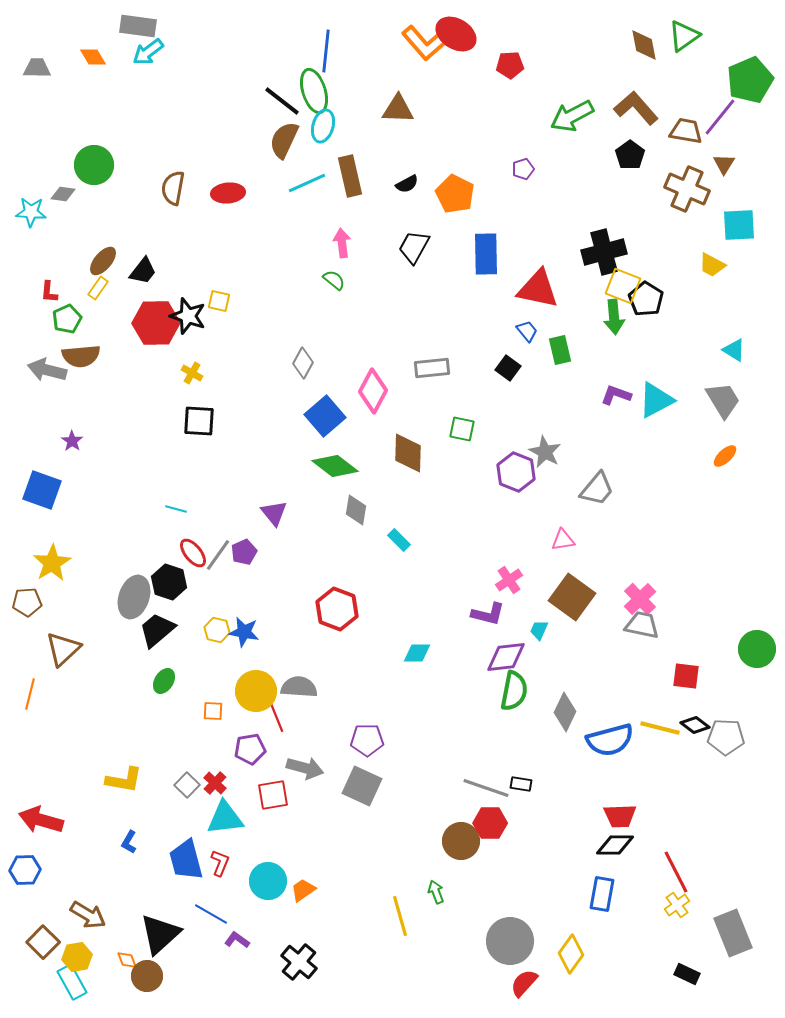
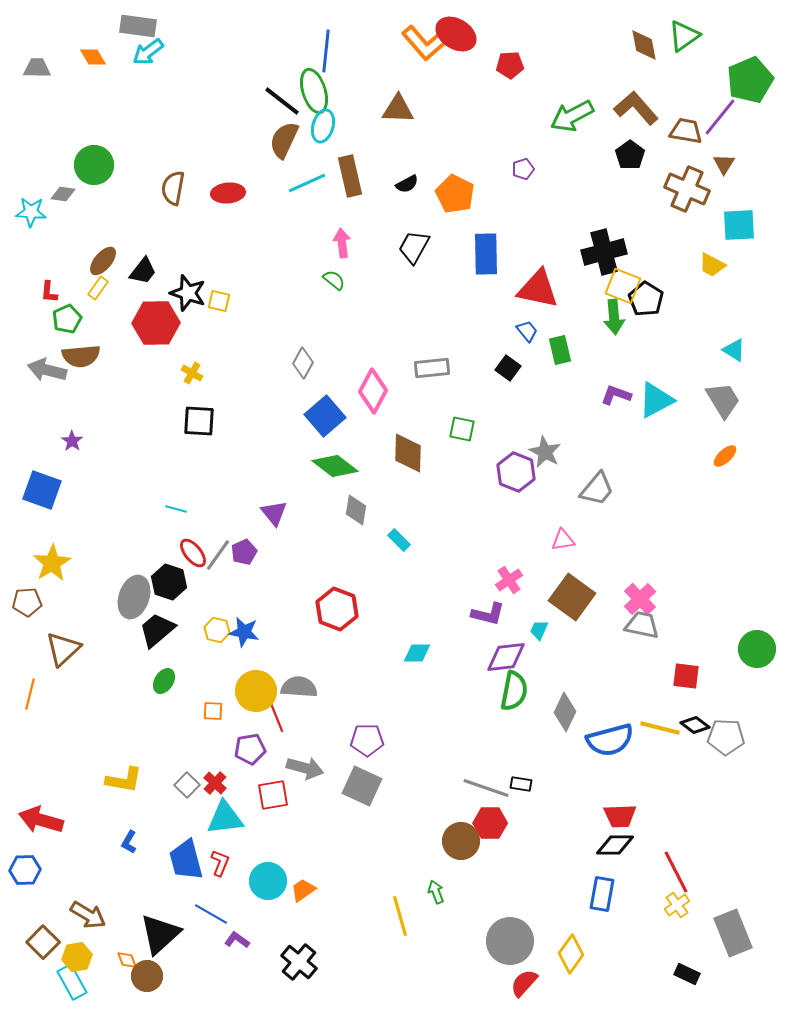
black star at (188, 316): moved 23 px up
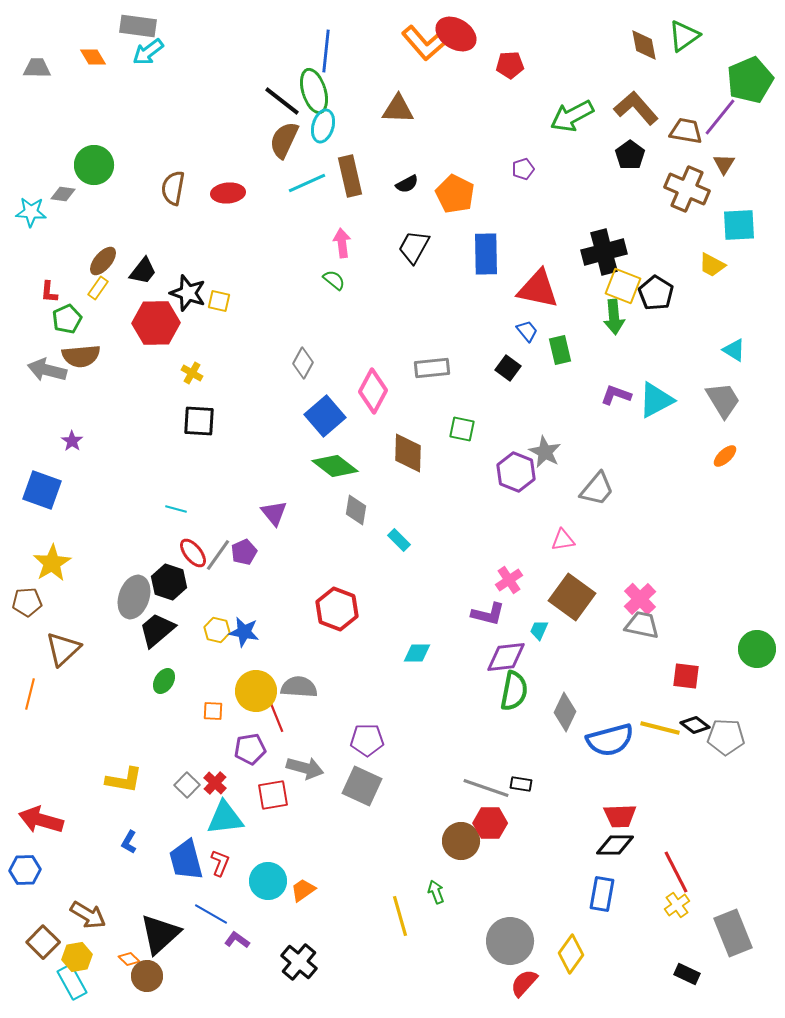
black pentagon at (646, 299): moved 10 px right, 6 px up
orange diamond at (127, 960): moved 2 px right, 1 px up; rotated 25 degrees counterclockwise
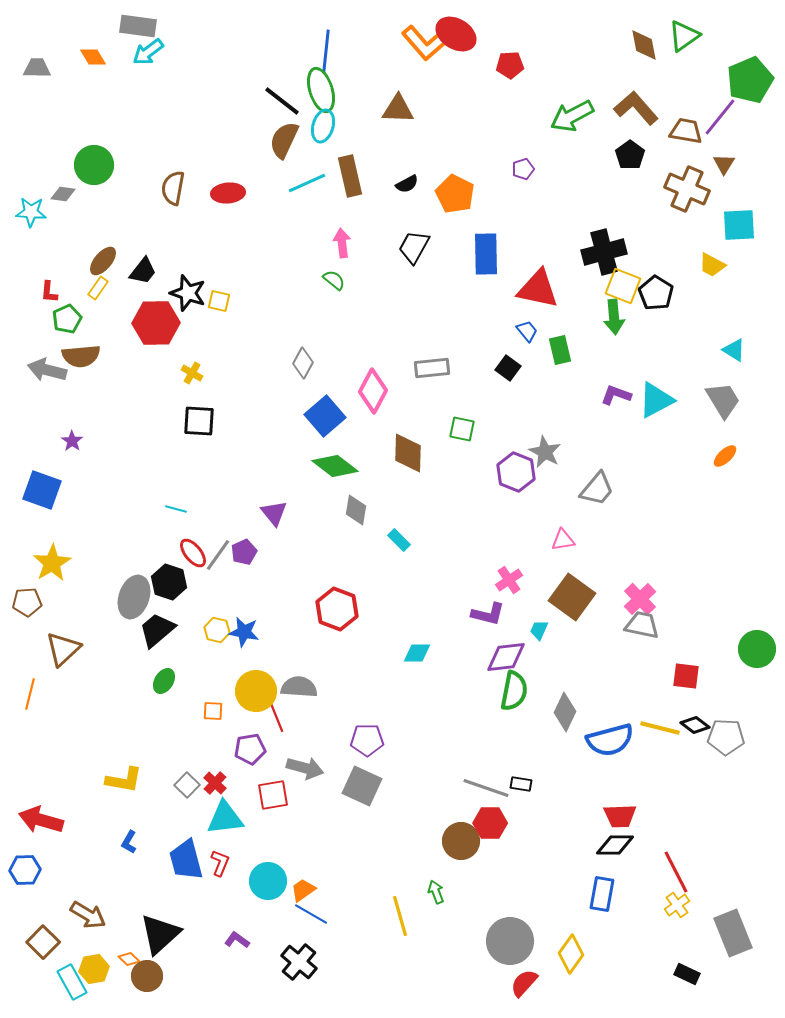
green ellipse at (314, 91): moved 7 px right, 1 px up
blue line at (211, 914): moved 100 px right
yellow hexagon at (77, 957): moved 17 px right, 12 px down
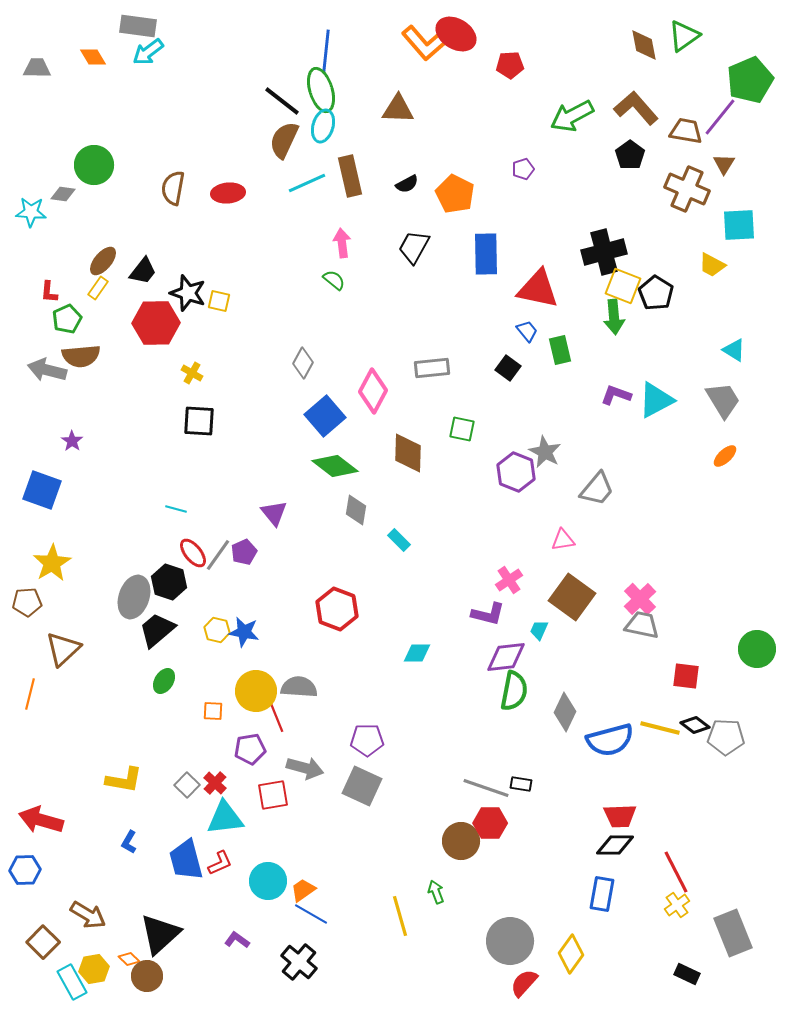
red L-shape at (220, 863): rotated 44 degrees clockwise
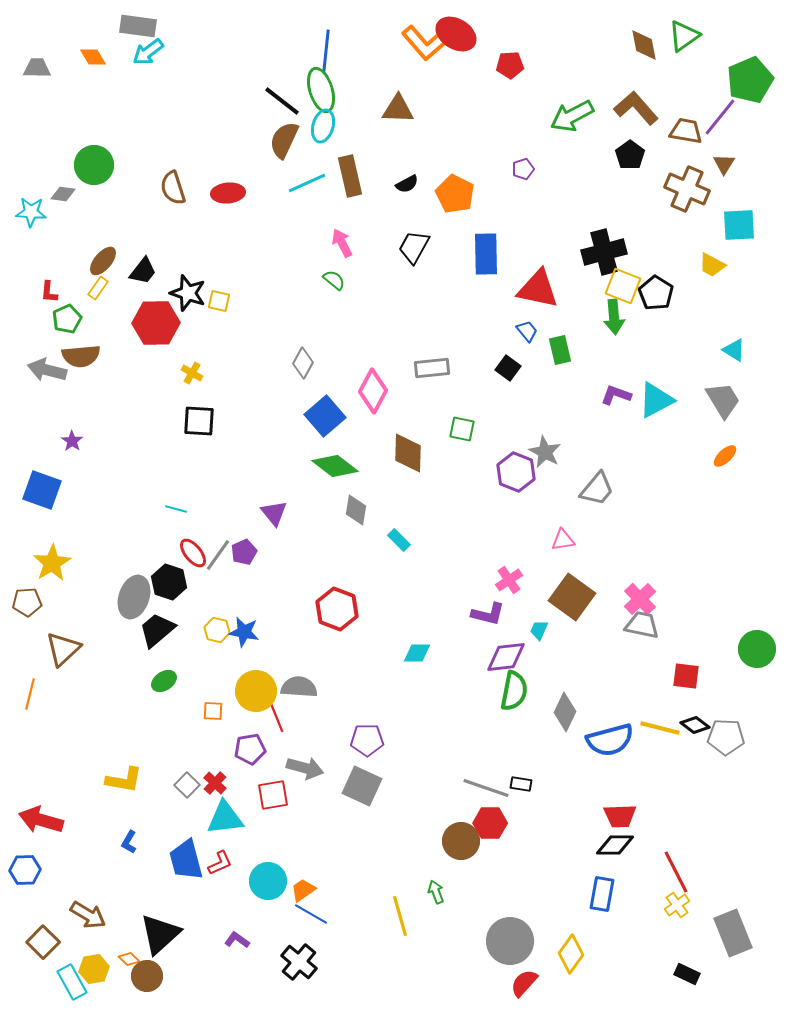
brown semicircle at (173, 188): rotated 28 degrees counterclockwise
pink arrow at (342, 243): rotated 20 degrees counterclockwise
green ellipse at (164, 681): rotated 25 degrees clockwise
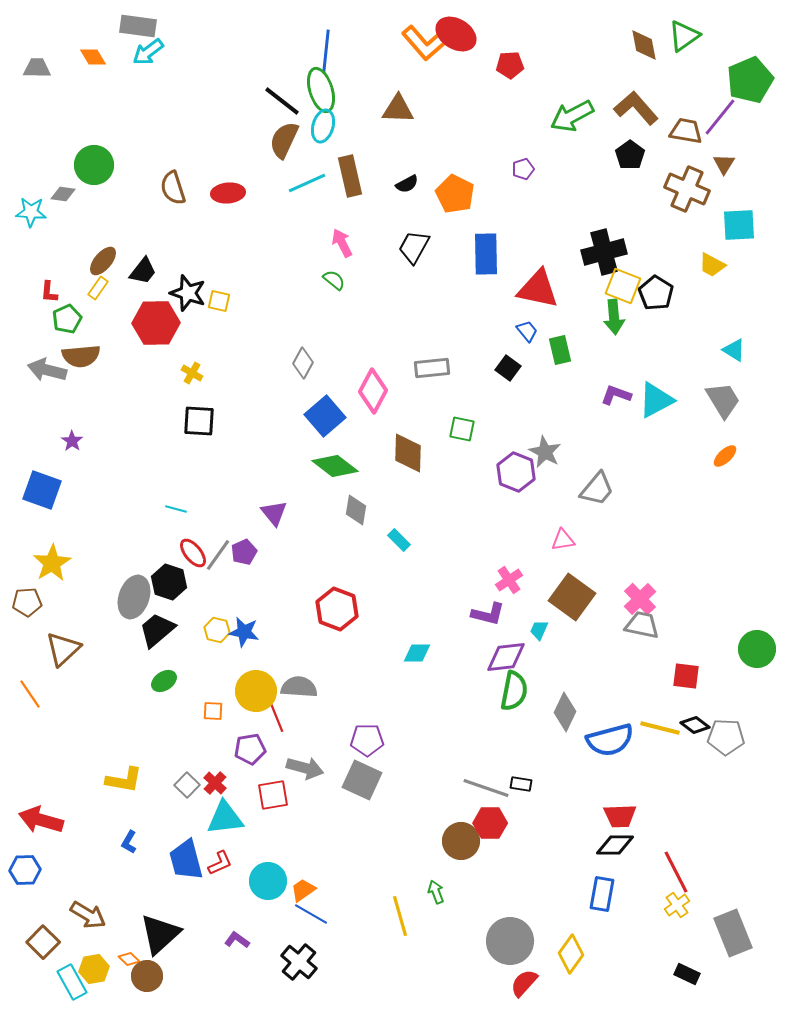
orange line at (30, 694): rotated 48 degrees counterclockwise
gray square at (362, 786): moved 6 px up
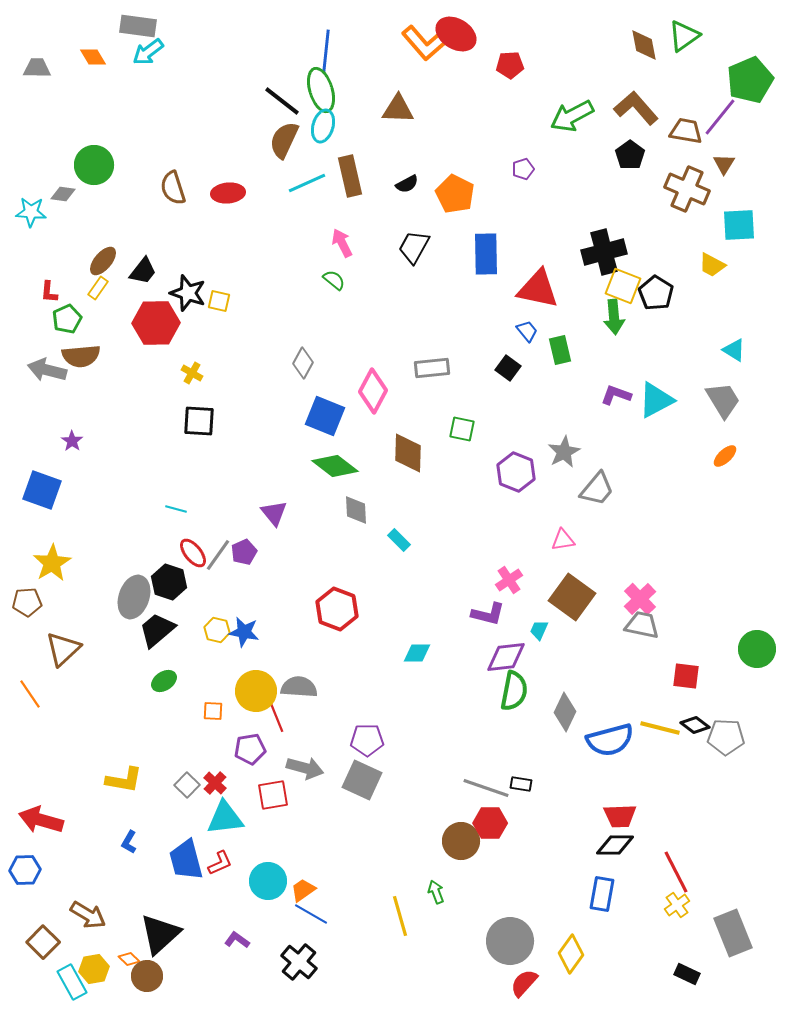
blue square at (325, 416): rotated 27 degrees counterclockwise
gray star at (545, 452): moved 19 px right; rotated 16 degrees clockwise
gray diamond at (356, 510): rotated 12 degrees counterclockwise
